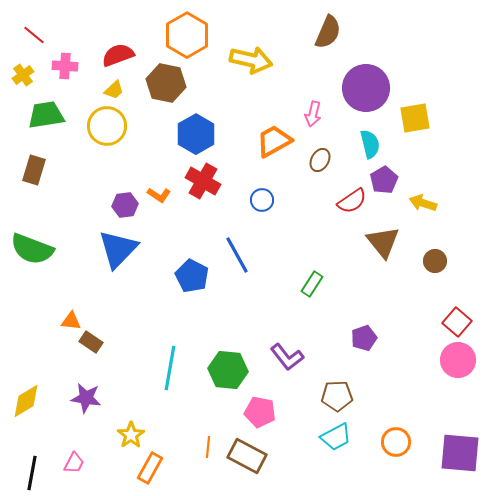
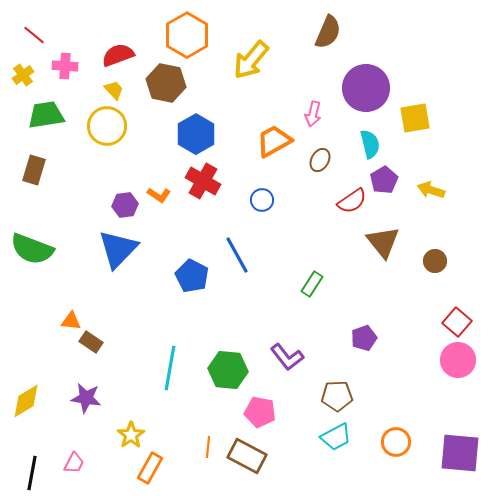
yellow arrow at (251, 60): rotated 117 degrees clockwise
yellow trapezoid at (114, 90): rotated 90 degrees counterclockwise
yellow arrow at (423, 203): moved 8 px right, 13 px up
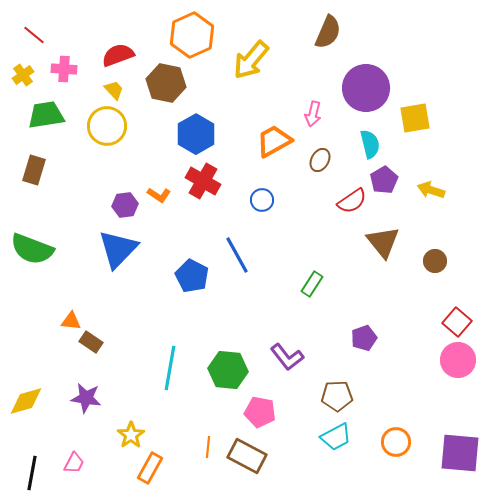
orange hexagon at (187, 35): moved 5 px right; rotated 6 degrees clockwise
pink cross at (65, 66): moved 1 px left, 3 px down
yellow diamond at (26, 401): rotated 15 degrees clockwise
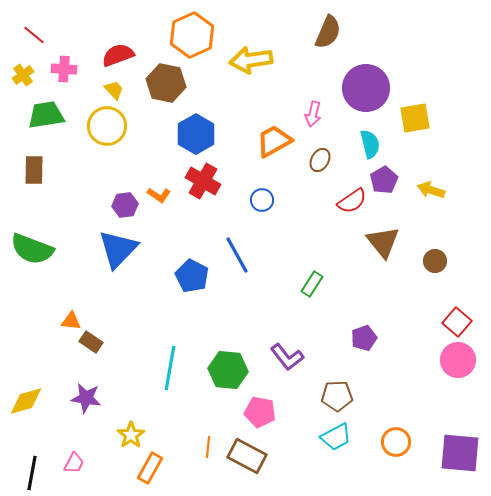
yellow arrow at (251, 60): rotated 42 degrees clockwise
brown rectangle at (34, 170): rotated 16 degrees counterclockwise
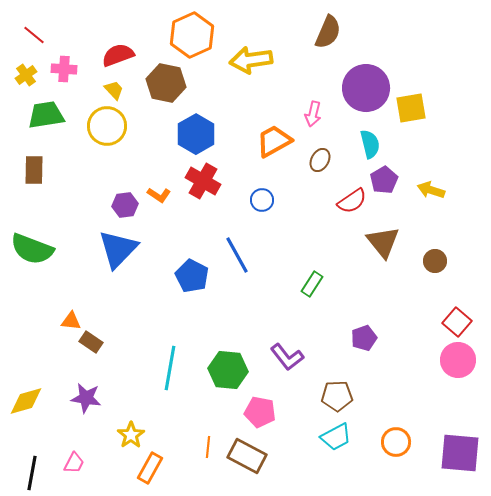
yellow cross at (23, 75): moved 3 px right
yellow square at (415, 118): moved 4 px left, 10 px up
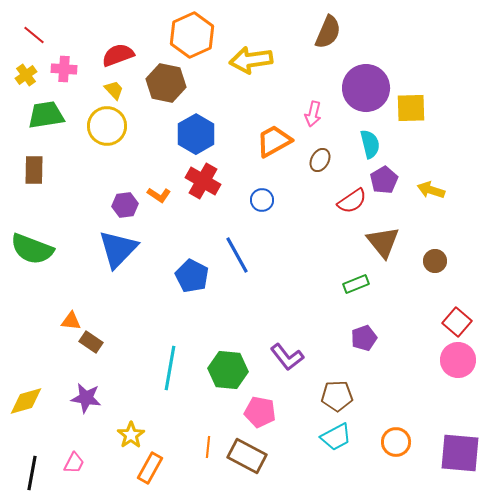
yellow square at (411, 108): rotated 8 degrees clockwise
green rectangle at (312, 284): moved 44 px right; rotated 35 degrees clockwise
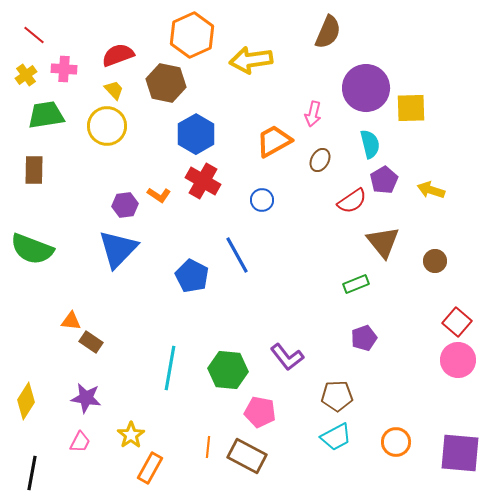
yellow diamond at (26, 401): rotated 42 degrees counterclockwise
pink trapezoid at (74, 463): moved 6 px right, 21 px up
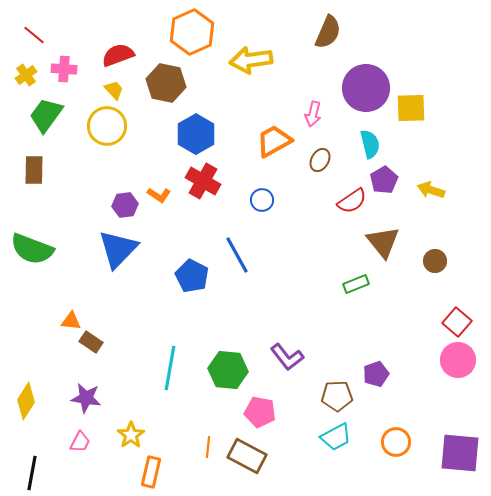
orange hexagon at (192, 35): moved 3 px up
green trapezoid at (46, 115): rotated 45 degrees counterclockwise
purple pentagon at (364, 338): moved 12 px right, 36 px down
orange rectangle at (150, 468): moved 1 px right, 4 px down; rotated 16 degrees counterclockwise
